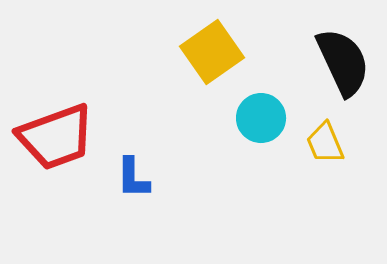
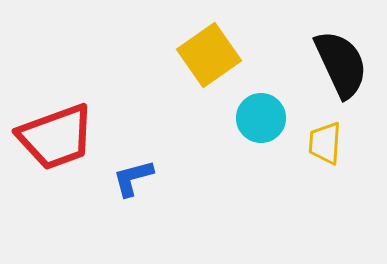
yellow square: moved 3 px left, 3 px down
black semicircle: moved 2 px left, 2 px down
yellow trapezoid: rotated 27 degrees clockwise
blue L-shape: rotated 75 degrees clockwise
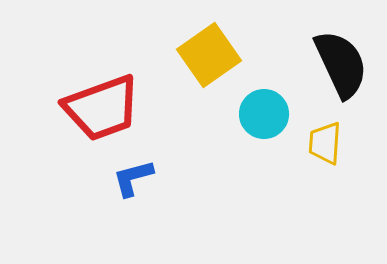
cyan circle: moved 3 px right, 4 px up
red trapezoid: moved 46 px right, 29 px up
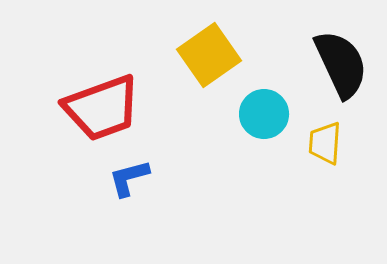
blue L-shape: moved 4 px left
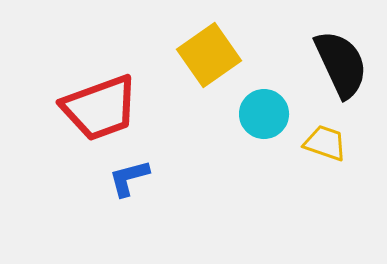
red trapezoid: moved 2 px left
yellow trapezoid: rotated 105 degrees clockwise
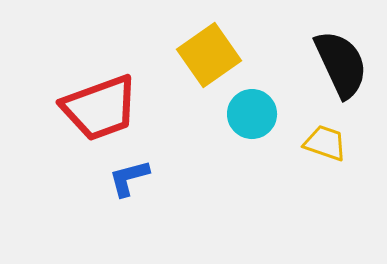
cyan circle: moved 12 px left
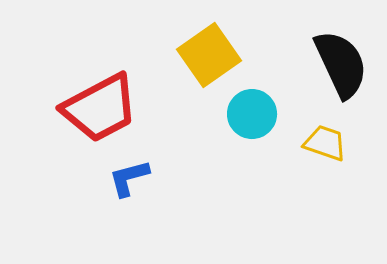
red trapezoid: rotated 8 degrees counterclockwise
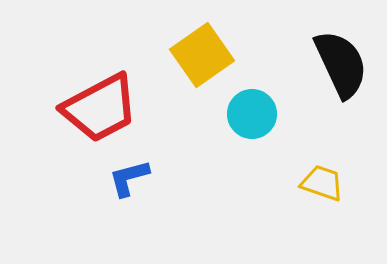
yellow square: moved 7 px left
yellow trapezoid: moved 3 px left, 40 px down
